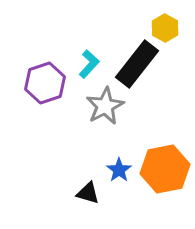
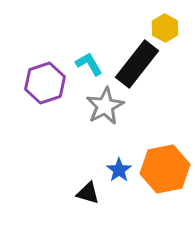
cyan L-shape: rotated 72 degrees counterclockwise
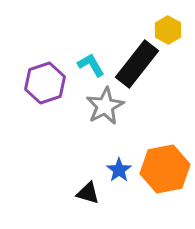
yellow hexagon: moved 3 px right, 2 px down
cyan L-shape: moved 2 px right, 1 px down
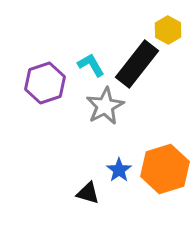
orange hexagon: rotated 6 degrees counterclockwise
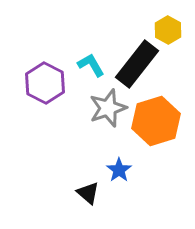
purple hexagon: rotated 15 degrees counterclockwise
gray star: moved 3 px right, 2 px down; rotated 9 degrees clockwise
orange hexagon: moved 9 px left, 48 px up
black triangle: rotated 25 degrees clockwise
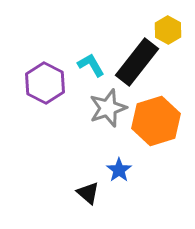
black rectangle: moved 2 px up
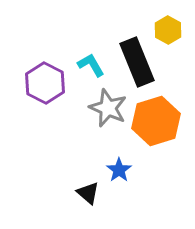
black rectangle: rotated 60 degrees counterclockwise
gray star: rotated 30 degrees counterclockwise
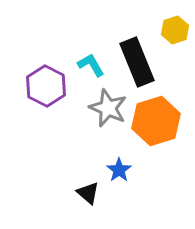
yellow hexagon: moved 7 px right; rotated 12 degrees clockwise
purple hexagon: moved 1 px right, 3 px down
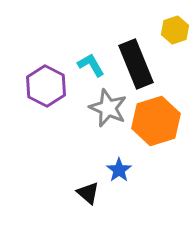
black rectangle: moved 1 px left, 2 px down
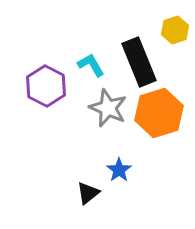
black rectangle: moved 3 px right, 2 px up
orange hexagon: moved 3 px right, 8 px up
black triangle: rotated 40 degrees clockwise
